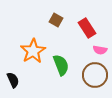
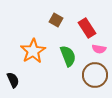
pink semicircle: moved 1 px left, 1 px up
green semicircle: moved 7 px right, 9 px up
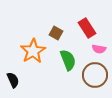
brown square: moved 13 px down
green semicircle: moved 4 px down
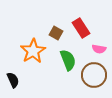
red rectangle: moved 6 px left
brown circle: moved 1 px left
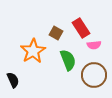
pink semicircle: moved 5 px left, 4 px up; rotated 16 degrees counterclockwise
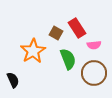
red rectangle: moved 4 px left
green semicircle: moved 1 px up
brown circle: moved 2 px up
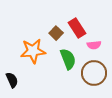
brown square: rotated 16 degrees clockwise
orange star: rotated 25 degrees clockwise
black semicircle: moved 1 px left
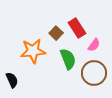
pink semicircle: rotated 48 degrees counterclockwise
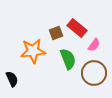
red rectangle: rotated 18 degrees counterclockwise
brown square: rotated 24 degrees clockwise
black semicircle: moved 1 px up
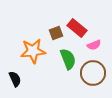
pink semicircle: rotated 32 degrees clockwise
brown circle: moved 1 px left
black semicircle: moved 3 px right
